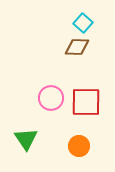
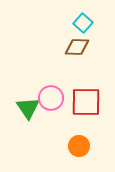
green triangle: moved 2 px right, 31 px up
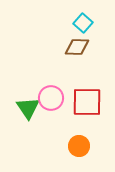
red square: moved 1 px right
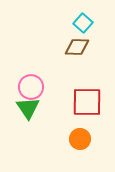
pink circle: moved 20 px left, 11 px up
orange circle: moved 1 px right, 7 px up
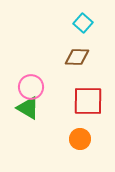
brown diamond: moved 10 px down
red square: moved 1 px right, 1 px up
green triangle: rotated 25 degrees counterclockwise
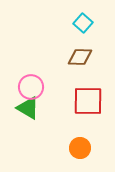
brown diamond: moved 3 px right
orange circle: moved 9 px down
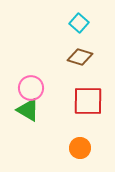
cyan square: moved 4 px left
brown diamond: rotated 15 degrees clockwise
pink circle: moved 1 px down
green triangle: moved 2 px down
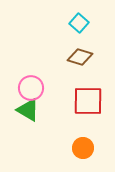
orange circle: moved 3 px right
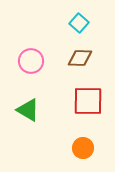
brown diamond: moved 1 px down; rotated 15 degrees counterclockwise
pink circle: moved 27 px up
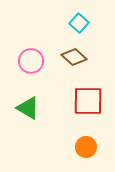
brown diamond: moved 6 px left, 1 px up; rotated 40 degrees clockwise
green triangle: moved 2 px up
orange circle: moved 3 px right, 1 px up
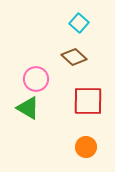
pink circle: moved 5 px right, 18 px down
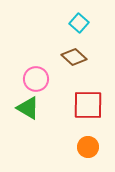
red square: moved 4 px down
orange circle: moved 2 px right
